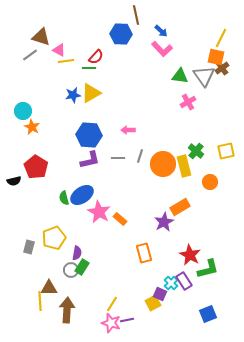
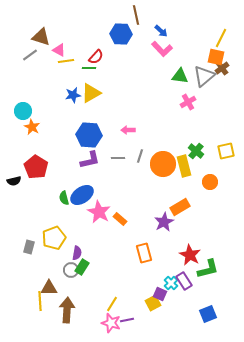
gray triangle at (204, 76): rotated 25 degrees clockwise
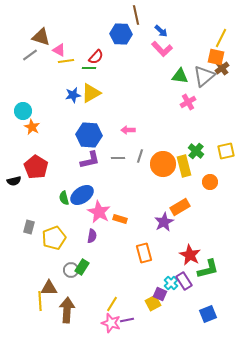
orange rectangle at (120, 219): rotated 24 degrees counterclockwise
gray rectangle at (29, 247): moved 20 px up
purple semicircle at (77, 253): moved 15 px right, 17 px up
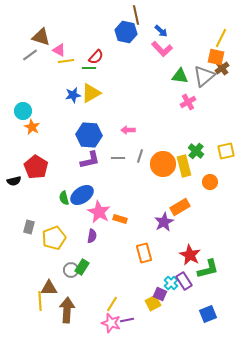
blue hexagon at (121, 34): moved 5 px right, 2 px up; rotated 10 degrees clockwise
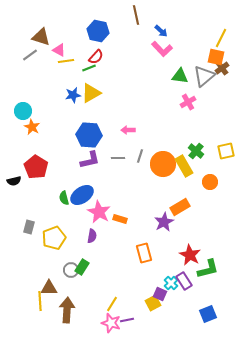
blue hexagon at (126, 32): moved 28 px left, 1 px up
green line at (89, 68): rotated 24 degrees counterclockwise
yellow rectangle at (184, 166): rotated 15 degrees counterclockwise
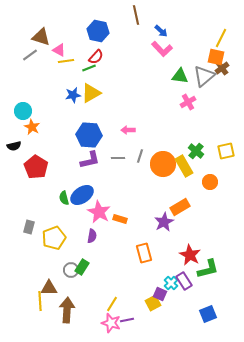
black semicircle at (14, 181): moved 35 px up
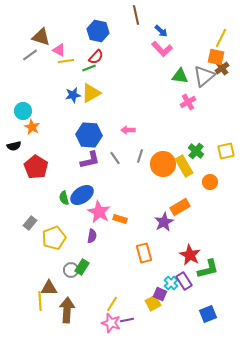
gray line at (118, 158): moved 3 px left; rotated 56 degrees clockwise
gray rectangle at (29, 227): moved 1 px right, 4 px up; rotated 24 degrees clockwise
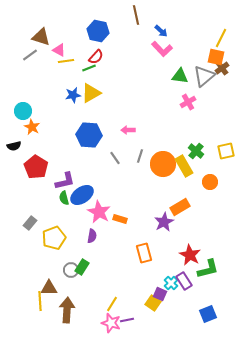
purple L-shape at (90, 160): moved 25 px left, 21 px down
yellow square at (153, 303): rotated 28 degrees counterclockwise
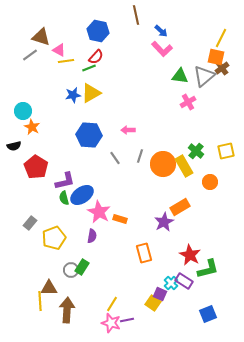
purple rectangle at (184, 281): rotated 24 degrees counterclockwise
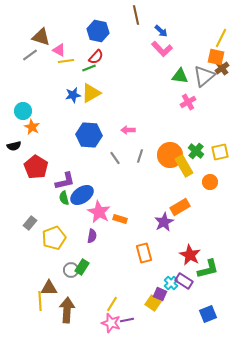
yellow square at (226, 151): moved 6 px left, 1 px down
orange circle at (163, 164): moved 7 px right, 9 px up
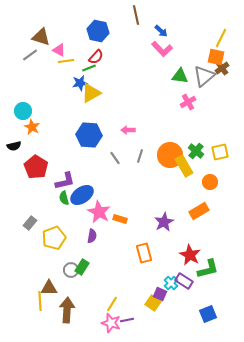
blue star at (73, 95): moved 7 px right, 12 px up
orange rectangle at (180, 207): moved 19 px right, 4 px down
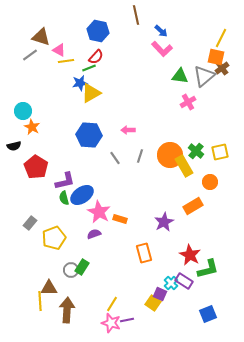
orange rectangle at (199, 211): moved 6 px left, 5 px up
purple semicircle at (92, 236): moved 2 px right, 2 px up; rotated 120 degrees counterclockwise
